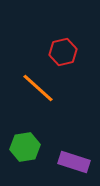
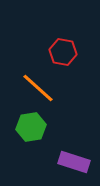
red hexagon: rotated 24 degrees clockwise
green hexagon: moved 6 px right, 20 px up
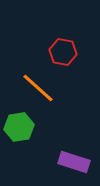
green hexagon: moved 12 px left
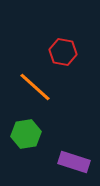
orange line: moved 3 px left, 1 px up
green hexagon: moved 7 px right, 7 px down
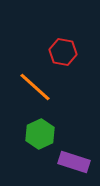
green hexagon: moved 14 px right; rotated 16 degrees counterclockwise
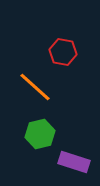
green hexagon: rotated 12 degrees clockwise
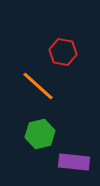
orange line: moved 3 px right, 1 px up
purple rectangle: rotated 12 degrees counterclockwise
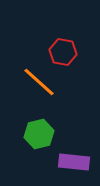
orange line: moved 1 px right, 4 px up
green hexagon: moved 1 px left
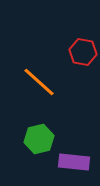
red hexagon: moved 20 px right
green hexagon: moved 5 px down
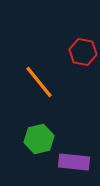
orange line: rotated 9 degrees clockwise
